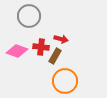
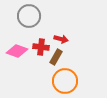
brown rectangle: moved 1 px right, 1 px down
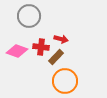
brown rectangle: rotated 14 degrees clockwise
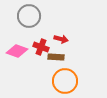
red cross: rotated 14 degrees clockwise
brown rectangle: rotated 49 degrees clockwise
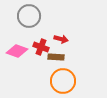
orange circle: moved 2 px left
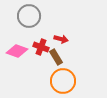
brown rectangle: rotated 56 degrees clockwise
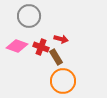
pink diamond: moved 5 px up
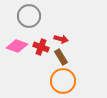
brown rectangle: moved 5 px right
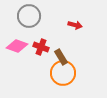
red arrow: moved 14 px right, 14 px up
orange circle: moved 8 px up
